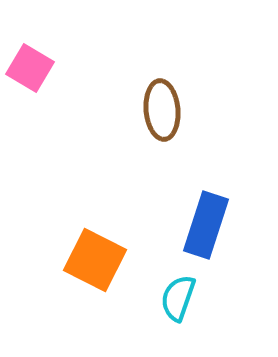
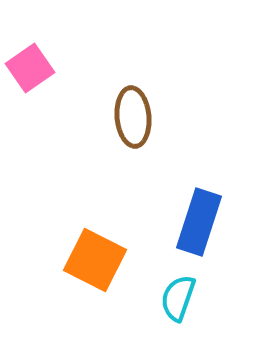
pink square: rotated 24 degrees clockwise
brown ellipse: moved 29 px left, 7 px down
blue rectangle: moved 7 px left, 3 px up
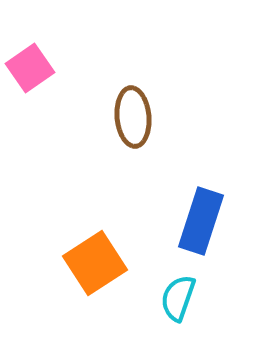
blue rectangle: moved 2 px right, 1 px up
orange square: moved 3 px down; rotated 30 degrees clockwise
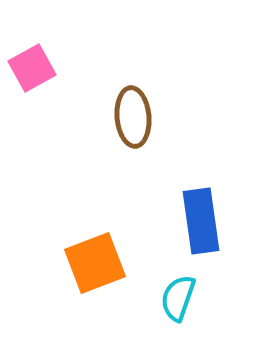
pink square: moved 2 px right; rotated 6 degrees clockwise
blue rectangle: rotated 26 degrees counterclockwise
orange square: rotated 12 degrees clockwise
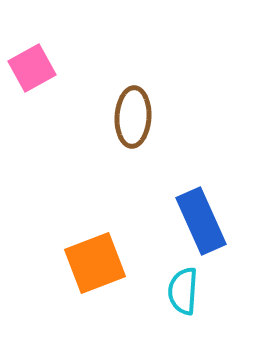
brown ellipse: rotated 8 degrees clockwise
blue rectangle: rotated 16 degrees counterclockwise
cyan semicircle: moved 5 px right, 7 px up; rotated 15 degrees counterclockwise
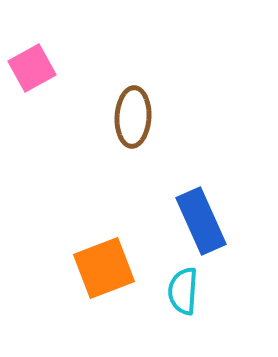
orange square: moved 9 px right, 5 px down
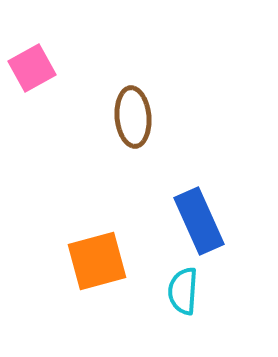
brown ellipse: rotated 8 degrees counterclockwise
blue rectangle: moved 2 px left
orange square: moved 7 px left, 7 px up; rotated 6 degrees clockwise
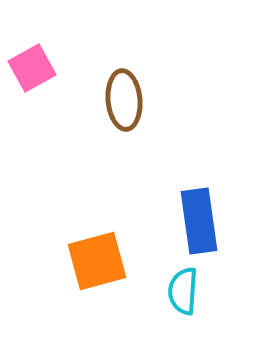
brown ellipse: moved 9 px left, 17 px up
blue rectangle: rotated 16 degrees clockwise
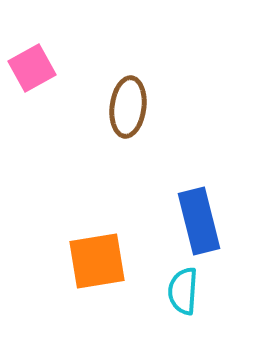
brown ellipse: moved 4 px right, 7 px down; rotated 12 degrees clockwise
blue rectangle: rotated 6 degrees counterclockwise
orange square: rotated 6 degrees clockwise
